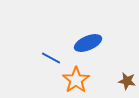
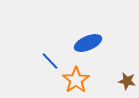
blue line: moved 1 px left, 3 px down; rotated 18 degrees clockwise
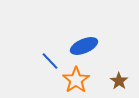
blue ellipse: moved 4 px left, 3 px down
brown star: moved 8 px left; rotated 24 degrees clockwise
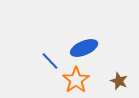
blue ellipse: moved 2 px down
brown star: rotated 12 degrees counterclockwise
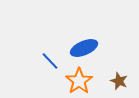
orange star: moved 3 px right, 1 px down
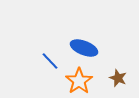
blue ellipse: rotated 44 degrees clockwise
brown star: moved 1 px left, 3 px up
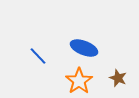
blue line: moved 12 px left, 5 px up
